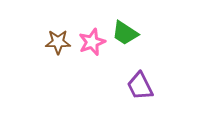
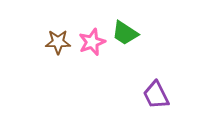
purple trapezoid: moved 16 px right, 9 px down
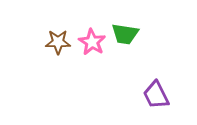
green trapezoid: moved 1 px down; rotated 24 degrees counterclockwise
pink star: rotated 20 degrees counterclockwise
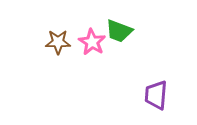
green trapezoid: moved 6 px left, 3 px up; rotated 12 degrees clockwise
purple trapezoid: rotated 32 degrees clockwise
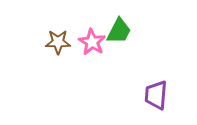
green trapezoid: rotated 84 degrees counterclockwise
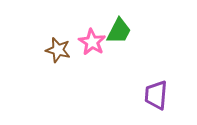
brown star: moved 8 px down; rotated 15 degrees clockwise
